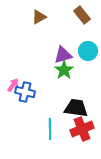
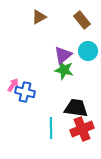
brown rectangle: moved 5 px down
purple triangle: rotated 24 degrees counterclockwise
green star: rotated 24 degrees counterclockwise
cyan line: moved 1 px right, 1 px up
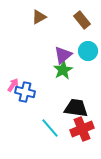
green star: moved 1 px left; rotated 30 degrees clockwise
cyan line: moved 1 px left; rotated 40 degrees counterclockwise
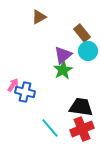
brown rectangle: moved 13 px down
black trapezoid: moved 5 px right, 1 px up
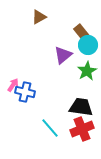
cyan circle: moved 6 px up
green star: moved 24 px right, 1 px down
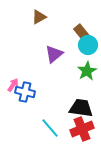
purple triangle: moved 9 px left, 1 px up
black trapezoid: moved 1 px down
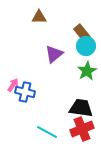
brown triangle: rotated 28 degrees clockwise
cyan circle: moved 2 px left, 1 px down
cyan line: moved 3 px left, 4 px down; rotated 20 degrees counterclockwise
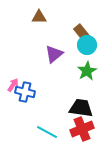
cyan circle: moved 1 px right, 1 px up
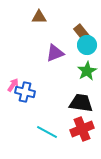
purple triangle: moved 1 px right, 1 px up; rotated 18 degrees clockwise
black trapezoid: moved 5 px up
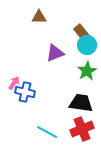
pink arrow: moved 1 px right, 2 px up
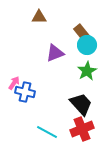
black trapezoid: moved 1 px down; rotated 40 degrees clockwise
